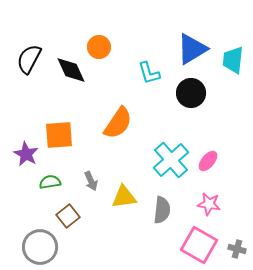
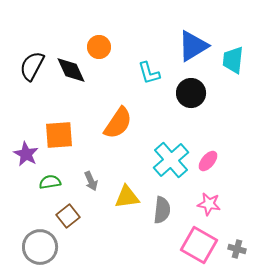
blue triangle: moved 1 px right, 3 px up
black semicircle: moved 3 px right, 7 px down
yellow triangle: moved 3 px right
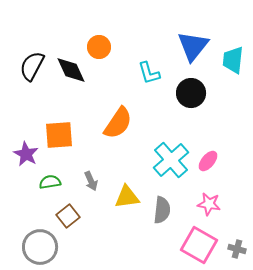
blue triangle: rotated 20 degrees counterclockwise
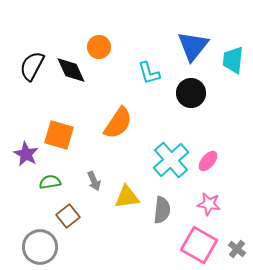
orange square: rotated 20 degrees clockwise
gray arrow: moved 3 px right
gray cross: rotated 24 degrees clockwise
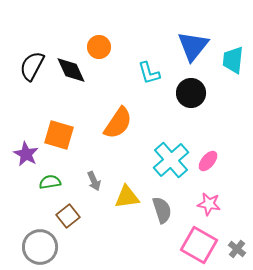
gray semicircle: rotated 24 degrees counterclockwise
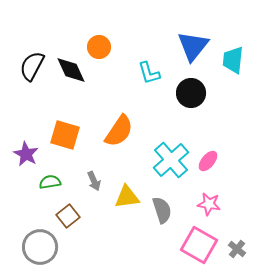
orange semicircle: moved 1 px right, 8 px down
orange square: moved 6 px right
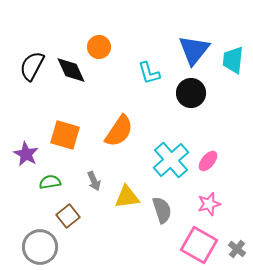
blue triangle: moved 1 px right, 4 px down
pink star: rotated 25 degrees counterclockwise
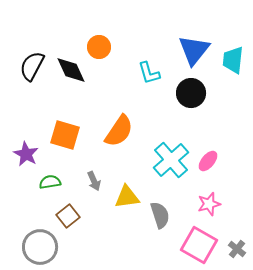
gray semicircle: moved 2 px left, 5 px down
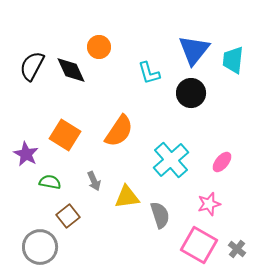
orange square: rotated 16 degrees clockwise
pink ellipse: moved 14 px right, 1 px down
green semicircle: rotated 20 degrees clockwise
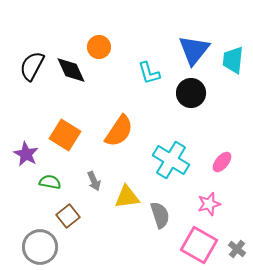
cyan cross: rotated 18 degrees counterclockwise
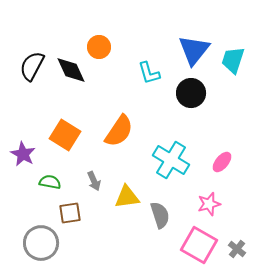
cyan trapezoid: rotated 12 degrees clockwise
purple star: moved 3 px left
brown square: moved 2 px right, 3 px up; rotated 30 degrees clockwise
gray circle: moved 1 px right, 4 px up
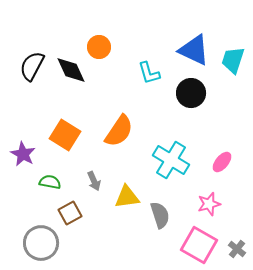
blue triangle: rotated 44 degrees counterclockwise
brown square: rotated 20 degrees counterclockwise
